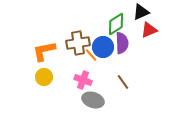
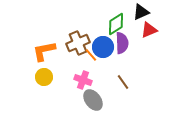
brown cross: rotated 15 degrees counterclockwise
gray ellipse: rotated 35 degrees clockwise
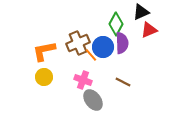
green diamond: rotated 30 degrees counterclockwise
brown line: rotated 28 degrees counterclockwise
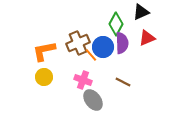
red triangle: moved 2 px left, 8 px down
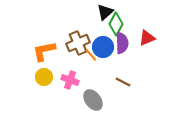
black triangle: moved 36 px left; rotated 18 degrees counterclockwise
pink cross: moved 13 px left
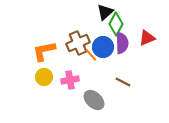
pink cross: rotated 30 degrees counterclockwise
gray ellipse: moved 1 px right; rotated 10 degrees counterclockwise
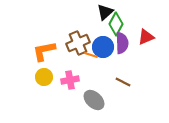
red triangle: moved 1 px left, 1 px up
orange line: rotated 32 degrees counterclockwise
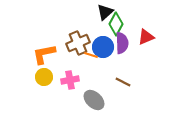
orange L-shape: moved 3 px down
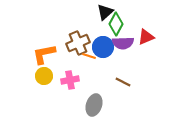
purple semicircle: moved 1 px right; rotated 90 degrees clockwise
orange line: moved 2 px left, 1 px down
yellow circle: moved 1 px up
gray ellipse: moved 5 px down; rotated 65 degrees clockwise
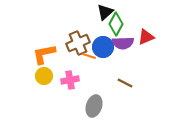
brown line: moved 2 px right, 1 px down
gray ellipse: moved 1 px down
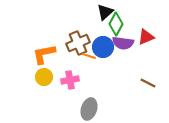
purple semicircle: rotated 10 degrees clockwise
yellow circle: moved 1 px down
brown line: moved 23 px right
gray ellipse: moved 5 px left, 3 px down
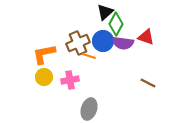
red triangle: rotated 42 degrees clockwise
blue circle: moved 6 px up
